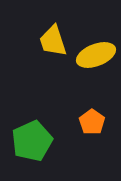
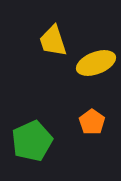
yellow ellipse: moved 8 px down
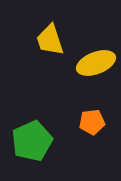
yellow trapezoid: moved 3 px left, 1 px up
orange pentagon: rotated 30 degrees clockwise
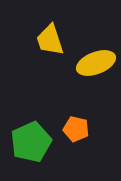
orange pentagon: moved 16 px left, 7 px down; rotated 20 degrees clockwise
green pentagon: moved 1 px left, 1 px down
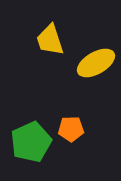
yellow ellipse: rotated 9 degrees counterclockwise
orange pentagon: moved 5 px left; rotated 15 degrees counterclockwise
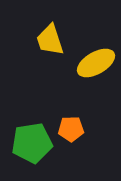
green pentagon: moved 1 px right, 1 px down; rotated 15 degrees clockwise
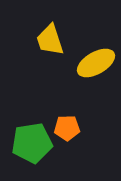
orange pentagon: moved 4 px left, 1 px up
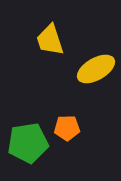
yellow ellipse: moved 6 px down
green pentagon: moved 4 px left
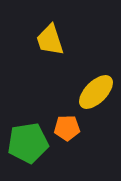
yellow ellipse: moved 23 px down; rotated 15 degrees counterclockwise
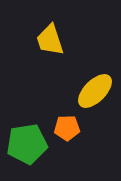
yellow ellipse: moved 1 px left, 1 px up
green pentagon: moved 1 px left, 1 px down
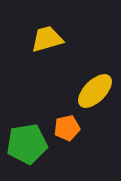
yellow trapezoid: moved 3 px left, 1 px up; rotated 92 degrees clockwise
orange pentagon: rotated 10 degrees counterclockwise
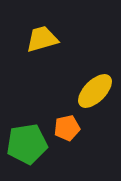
yellow trapezoid: moved 5 px left
